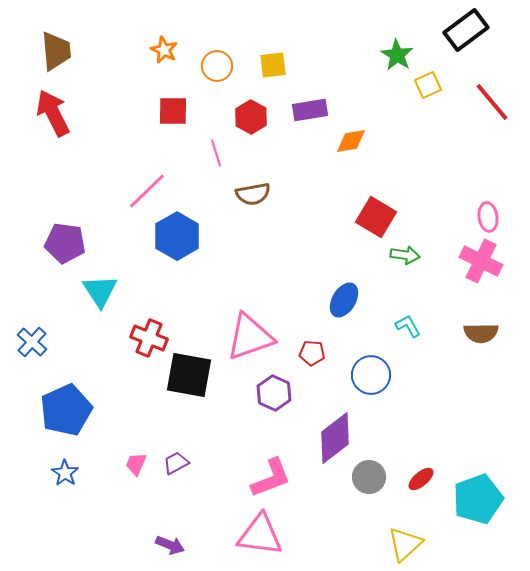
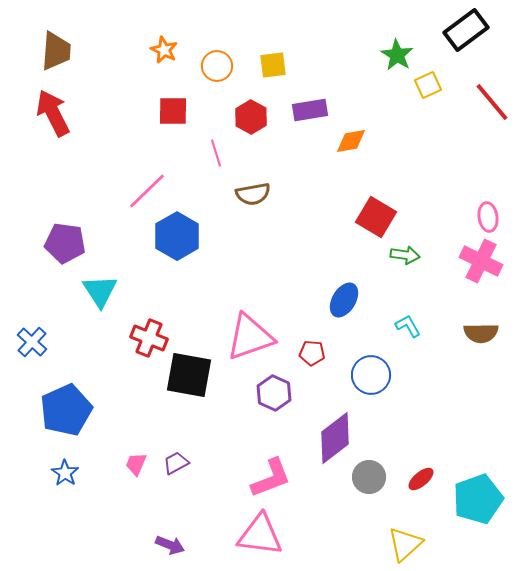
brown trapezoid at (56, 51): rotated 9 degrees clockwise
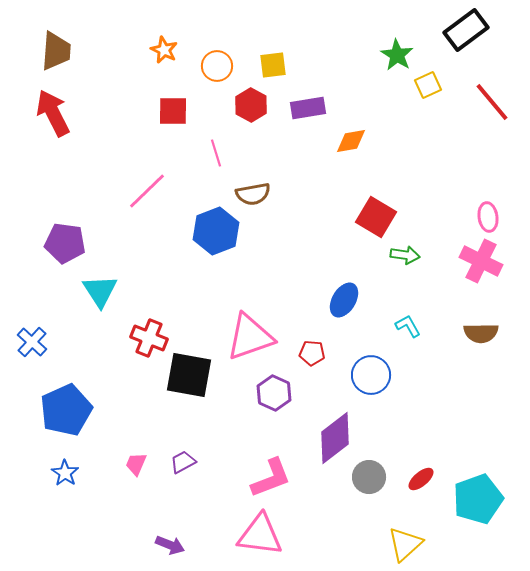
purple rectangle at (310, 110): moved 2 px left, 2 px up
red hexagon at (251, 117): moved 12 px up
blue hexagon at (177, 236): moved 39 px right, 5 px up; rotated 9 degrees clockwise
purple trapezoid at (176, 463): moved 7 px right, 1 px up
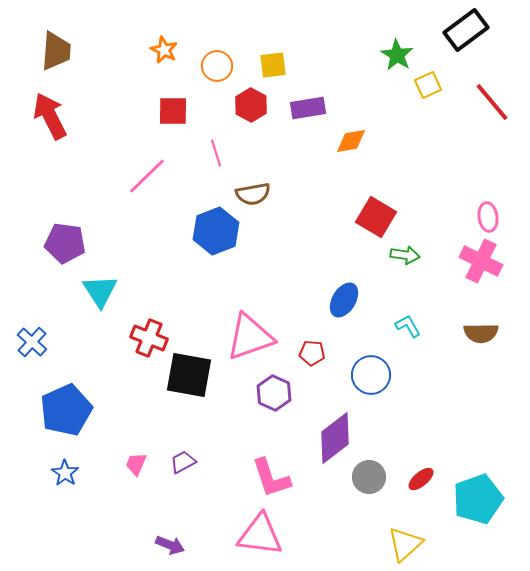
red arrow at (53, 113): moved 3 px left, 3 px down
pink line at (147, 191): moved 15 px up
pink L-shape at (271, 478): rotated 93 degrees clockwise
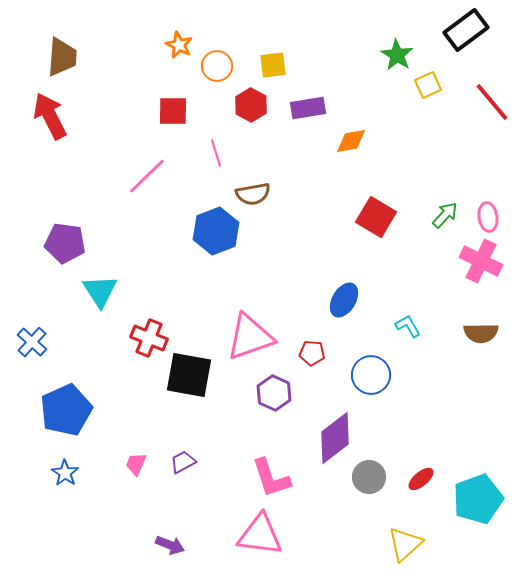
orange star at (164, 50): moved 15 px right, 5 px up
brown trapezoid at (56, 51): moved 6 px right, 6 px down
green arrow at (405, 255): moved 40 px right, 40 px up; rotated 56 degrees counterclockwise
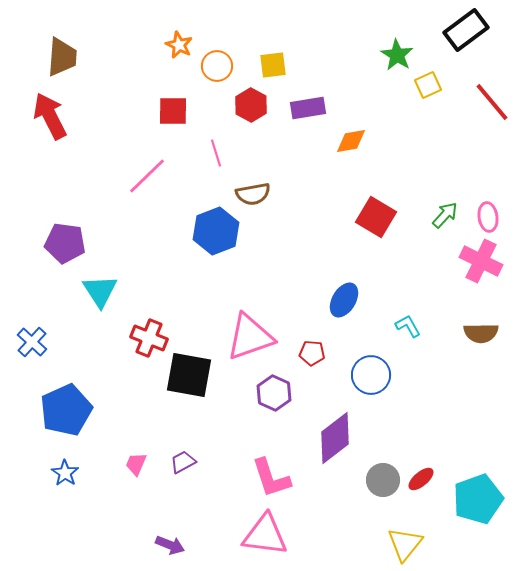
gray circle at (369, 477): moved 14 px right, 3 px down
pink triangle at (260, 535): moved 5 px right
yellow triangle at (405, 544): rotated 9 degrees counterclockwise
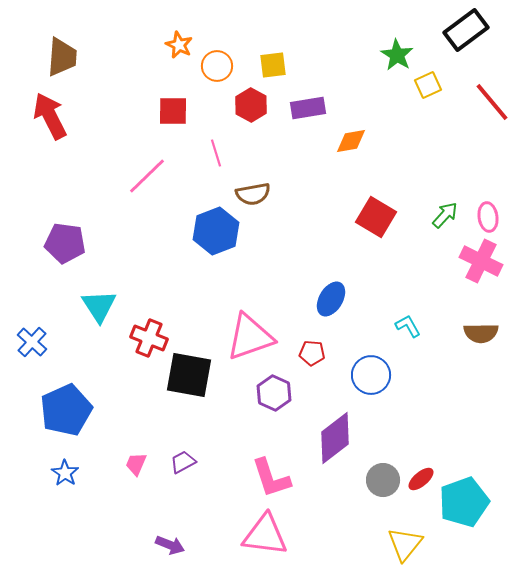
cyan triangle at (100, 291): moved 1 px left, 15 px down
blue ellipse at (344, 300): moved 13 px left, 1 px up
cyan pentagon at (478, 499): moved 14 px left, 3 px down
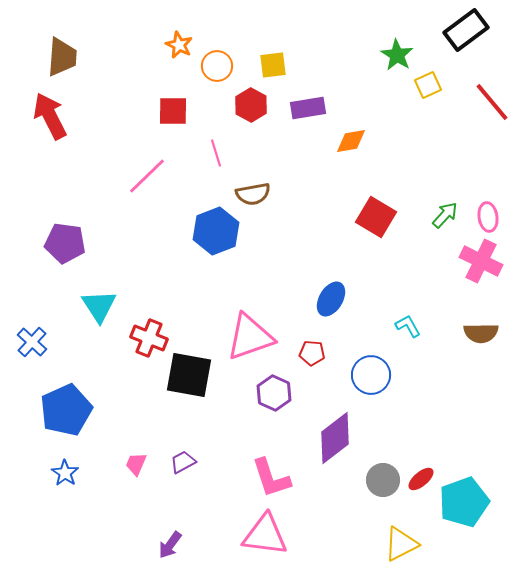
yellow triangle at (405, 544): moved 4 px left; rotated 24 degrees clockwise
purple arrow at (170, 545): rotated 104 degrees clockwise
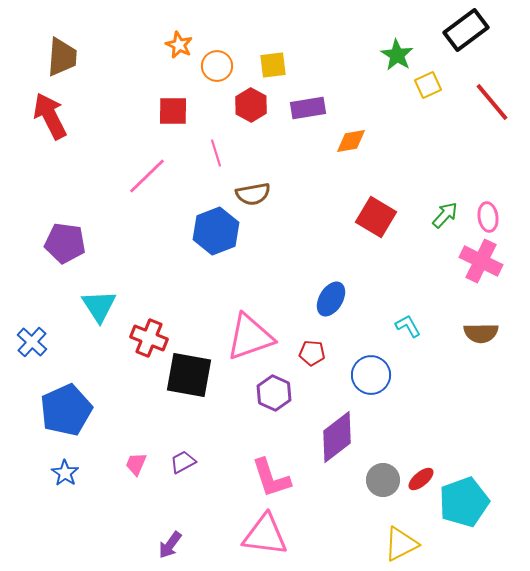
purple diamond at (335, 438): moved 2 px right, 1 px up
